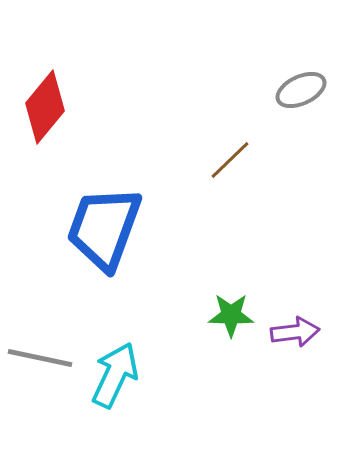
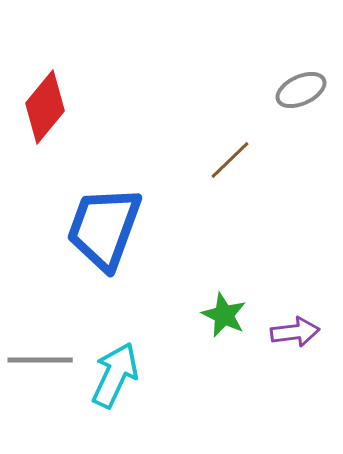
green star: moved 7 px left; rotated 24 degrees clockwise
gray line: moved 2 px down; rotated 12 degrees counterclockwise
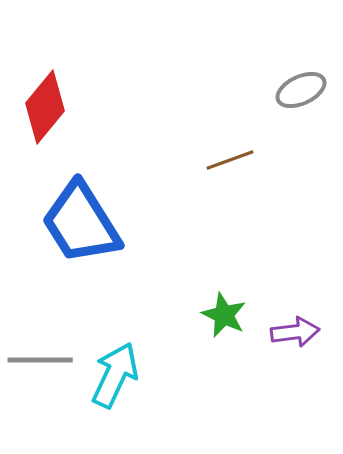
brown line: rotated 24 degrees clockwise
blue trapezoid: moved 23 px left, 5 px up; rotated 52 degrees counterclockwise
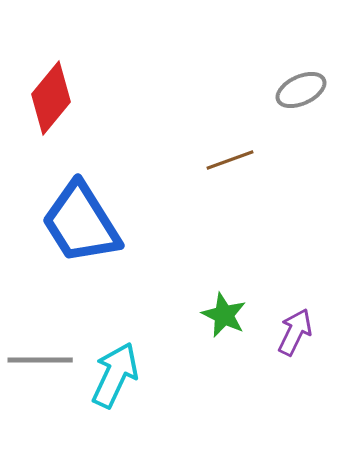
red diamond: moved 6 px right, 9 px up
purple arrow: rotated 57 degrees counterclockwise
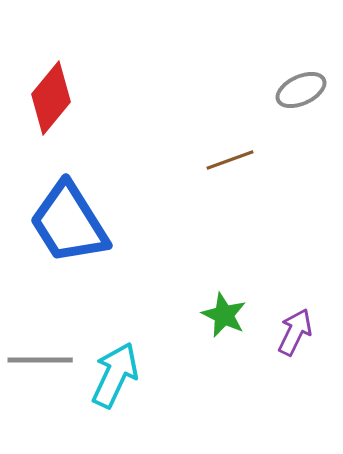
blue trapezoid: moved 12 px left
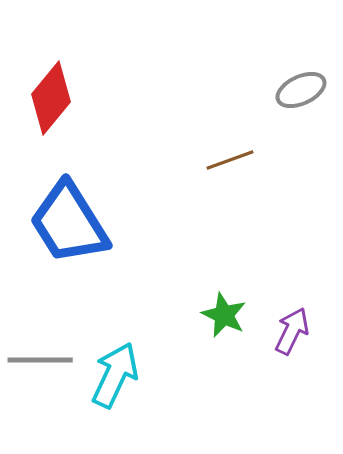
purple arrow: moved 3 px left, 1 px up
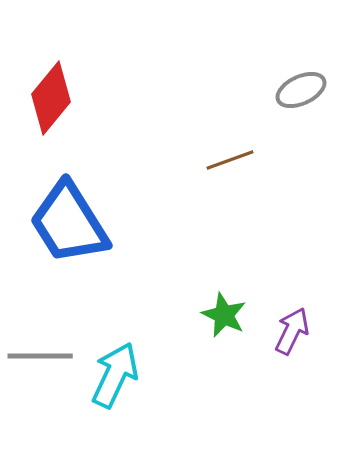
gray line: moved 4 px up
